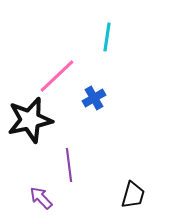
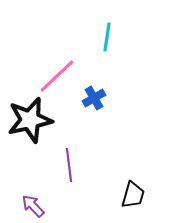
purple arrow: moved 8 px left, 8 px down
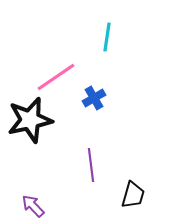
pink line: moved 1 px left, 1 px down; rotated 9 degrees clockwise
purple line: moved 22 px right
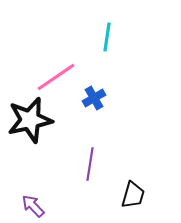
purple line: moved 1 px left, 1 px up; rotated 16 degrees clockwise
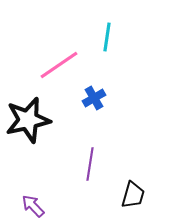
pink line: moved 3 px right, 12 px up
black star: moved 2 px left
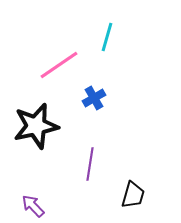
cyan line: rotated 8 degrees clockwise
black star: moved 8 px right, 6 px down
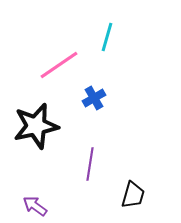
purple arrow: moved 2 px right; rotated 10 degrees counterclockwise
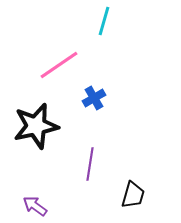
cyan line: moved 3 px left, 16 px up
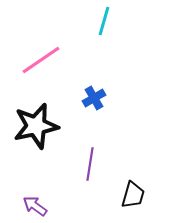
pink line: moved 18 px left, 5 px up
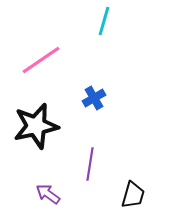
purple arrow: moved 13 px right, 12 px up
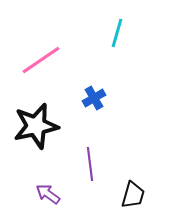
cyan line: moved 13 px right, 12 px down
purple line: rotated 16 degrees counterclockwise
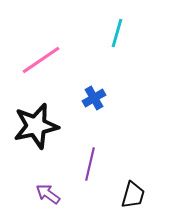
purple line: rotated 20 degrees clockwise
